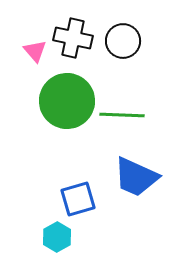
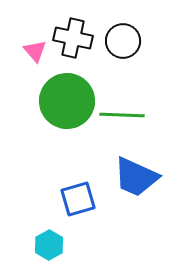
cyan hexagon: moved 8 px left, 8 px down
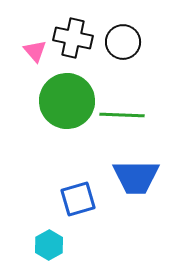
black circle: moved 1 px down
blue trapezoid: rotated 24 degrees counterclockwise
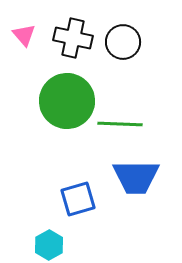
pink triangle: moved 11 px left, 16 px up
green line: moved 2 px left, 9 px down
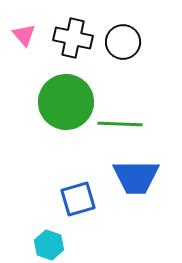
green circle: moved 1 px left, 1 px down
cyan hexagon: rotated 12 degrees counterclockwise
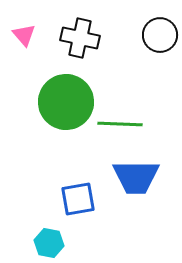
black cross: moved 7 px right
black circle: moved 37 px right, 7 px up
blue square: rotated 6 degrees clockwise
cyan hexagon: moved 2 px up; rotated 8 degrees counterclockwise
